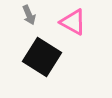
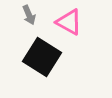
pink triangle: moved 4 px left
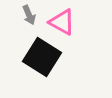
pink triangle: moved 7 px left
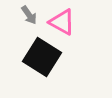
gray arrow: rotated 12 degrees counterclockwise
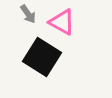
gray arrow: moved 1 px left, 1 px up
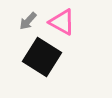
gray arrow: moved 7 px down; rotated 78 degrees clockwise
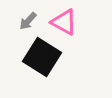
pink triangle: moved 2 px right
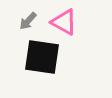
black square: rotated 24 degrees counterclockwise
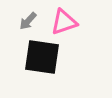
pink triangle: rotated 48 degrees counterclockwise
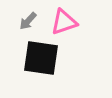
black square: moved 1 px left, 1 px down
